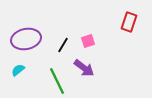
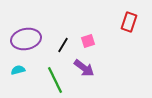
cyan semicircle: rotated 24 degrees clockwise
green line: moved 2 px left, 1 px up
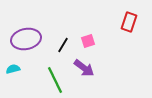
cyan semicircle: moved 5 px left, 1 px up
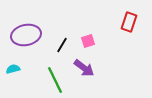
purple ellipse: moved 4 px up
black line: moved 1 px left
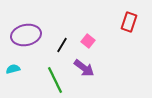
pink square: rotated 32 degrees counterclockwise
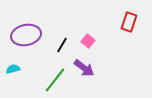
green line: rotated 64 degrees clockwise
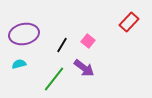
red rectangle: rotated 24 degrees clockwise
purple ellipse: moved 2 px left, 1 px up
cyan semicircle: moved 6 px right, 5 px up
green line: moved 1 px left, 1 px up
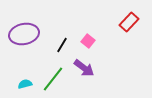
cyan semicircle: moved 6 px right, 20 px down
green line: moved 1 px left
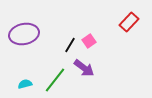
pink square: moved 1 px right; rotated 16 degrees clockwise
black line: moved 8 px right
green line: moved 2 px right, 1 px down
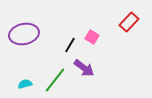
pink square: moved 3 px right, 4 px up; rotated 24 degrees counterclockwise
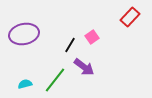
red rectangle: moved 1 px right, 5 px up
pink square: rotated 24 degrees clockwise
purple arrow: moved 1 px up
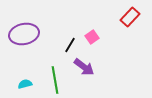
green line: rotated 48 degrees counterclockwise
